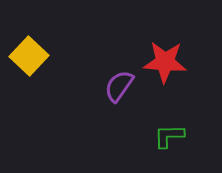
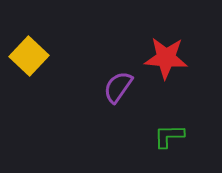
red star: moved 1 px right, 4 px up
purple semicircle: moved 1 px left, 1 px down
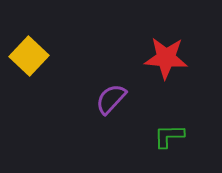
purple semicircle: moved 7 px left, 12 px down; rotated 8 degrees clockwise
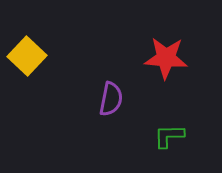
yellow square: moved 2 px left
purple semicircle: rotated 148 degrees clockwise
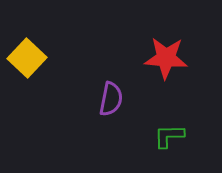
yellow square: moved 2 px down
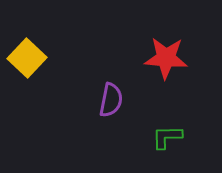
purple semicircle: moved 1 px down
green L-shape: moved 2 px left, 1 px down
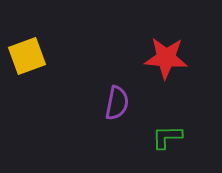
yellow square: moved 2 px up; rotated 27 degrees clockwise
purple semicircle: moved 6 px right, 3 px down
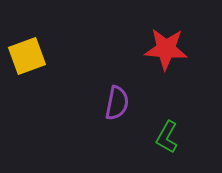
red star: moved 9 px up
green L-shape: rotated 60 degrees counterclockwise
